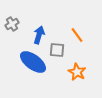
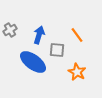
gray cross: moved 2 px left, 6 px down
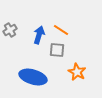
orange line: moved 16 px left, 5 px up; rotated 21 degrees counterclockwise
blue ellipse: moved 15 px down; rotated 20 degrees counterclockwise
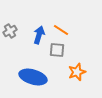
gray cross: moved 1 px down
orange star: rotated 24 degrees clockwise
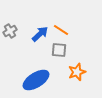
blue arrow: moved 1 px right, 1 px up; rotated 30 degrees clockwise
gray square: moved 2 px right
blue ellipse: moved 3 px right, 3 px down; rotated 48 degrees counterclockwise
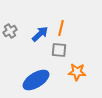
orange line: moved 2 px up; rotated 70 degrees clockwise
orange star: rotated 24 degrees clockwise
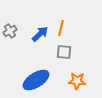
gray square: moved 5 px right, 2 px down
orange star: moved 9 px down
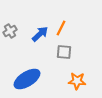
orange line: rotated 14 degrees clockwise
blue ellipse: moved 9 px left, 1 px up
